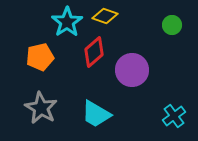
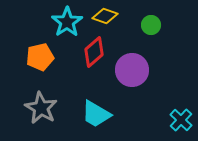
green circle: moved 21 px left
cyan cross: moved 7 px right, 4 px down; rotated 10 degrees counterclockwise
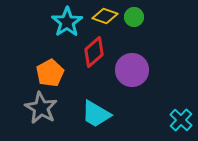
green circle: moved 17 px left, 8 px up
orange pentagon: moved 10 px right, 16 px down; rotated 16 degrees counterclockwise
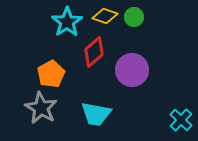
orange pentagon: moved 1 px right, 1 px down
cyan trapezoid: rotated 20 degrees counterclockwise
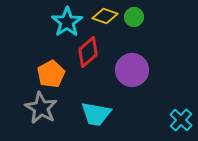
red diamond: moved 6 px left
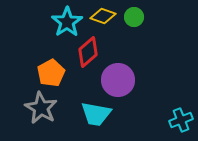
yellow diamond: moved 2 px left
purple circle: moved 14 px left, 10 px down
orange pentagon: moved 1 px up
cyan cross: rotated 25 degrees clockwise
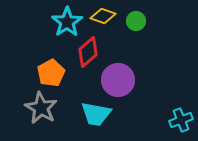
green circle: moved 2 px right, 4 px down
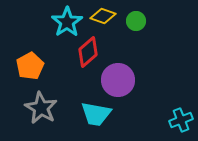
orange pentagon: moved 21 px left, 7 px up
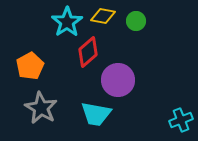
yellow diamond: rotated 10 degrees counterclockwise
